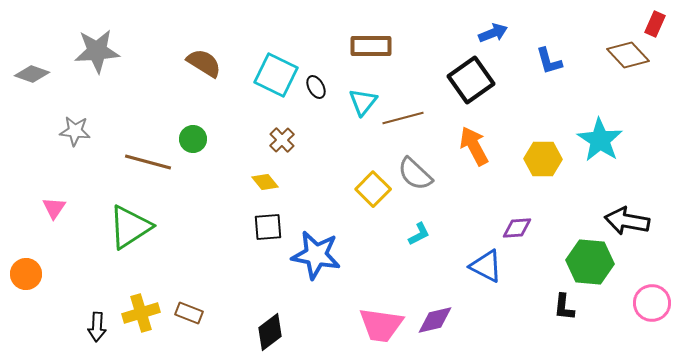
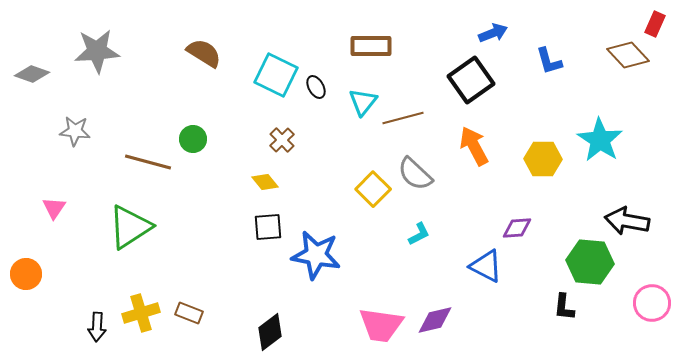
brown semicircle at (204, 63): moved 10 px up
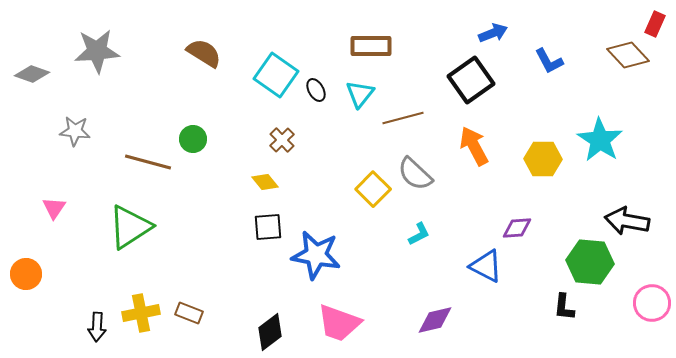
blue L-shape at (549, 61): rotated 12 degrees counterclockwise
cyan square at (276, 75): rotated 9 degrees clockwise
black ellipse at (316, 87): moved 3 px down
cyan triangle at (363, 102): moved 3 px left, 8 px up
yellow cross at (141, 313): rotated 6 degrees clockwise
pink trapezoid at (381, 325): moved 42 px left, 2 px up; rotated 12 degrees clockwise
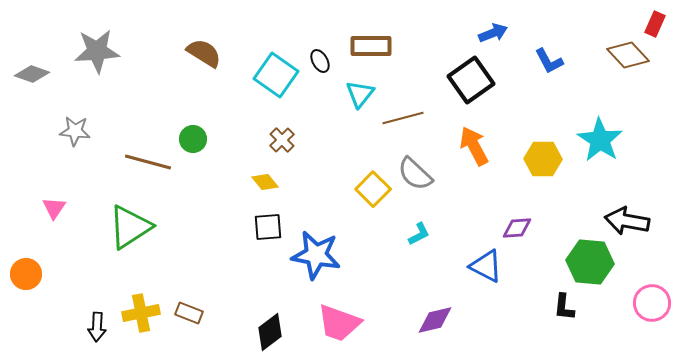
black ellipse at (316, 90): moved 4 px right, 29 px up
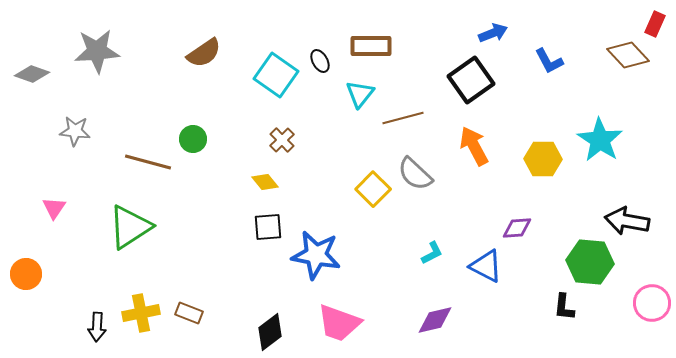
brown semicircle at (204, 53): rotated 114 degrees clockwise
cyan L-shape at (419, 234): moved 13 px right, 19 px down
